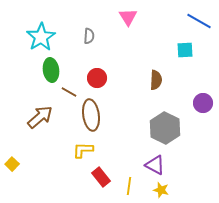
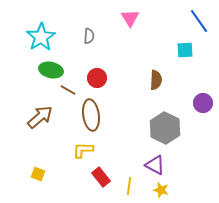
pink triangle: moved 2 px right, 1 px down
blue line: rotated 25 degrees clockwise
green ellipse: rotated 70 degrees counterclockwise
brown line: moved 1 px left, 2 px up
yellow square: moved 26 px right, 10 px down; rotated 24 degrees counterclockwise
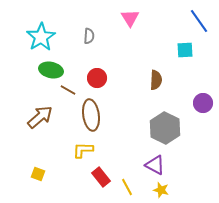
yellow line: moved 2 px left, 1 px down; rotated 36 degrees counterclockwise
